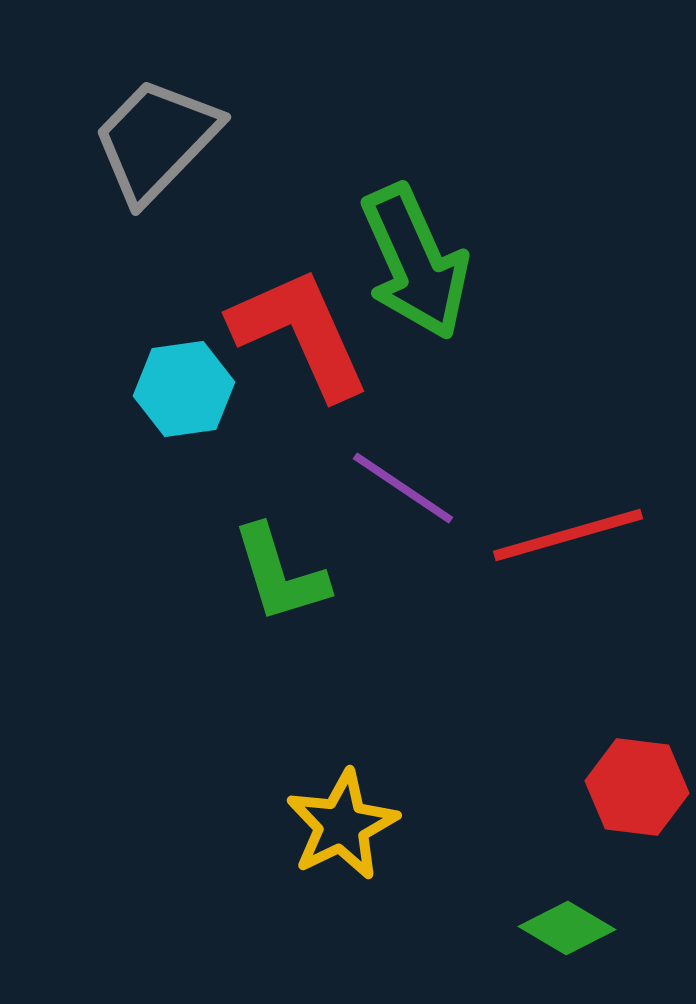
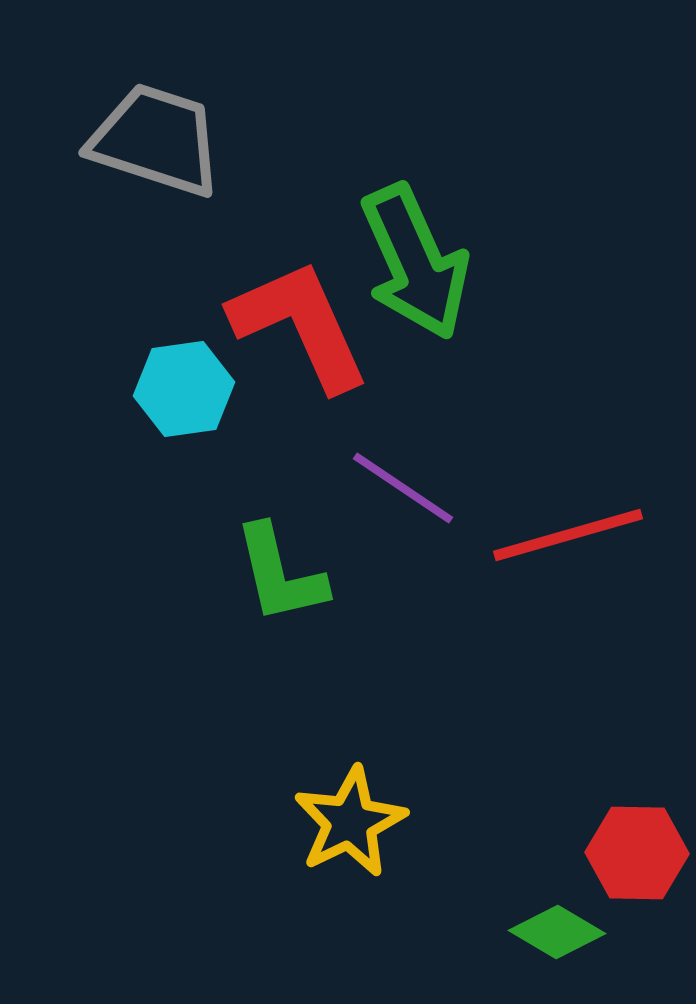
gray trapezoid: rotated 64 degrees clockwise
red L-shape: moved 8 px up
green L-shape: rotated 4 degrees clockwise
red hexagon: moved 66 px down; rotated 6 degrees counterclockwise
yellow star: moved 8 px right, 3 px up
green diamond: moved 10 px left, 4 px down
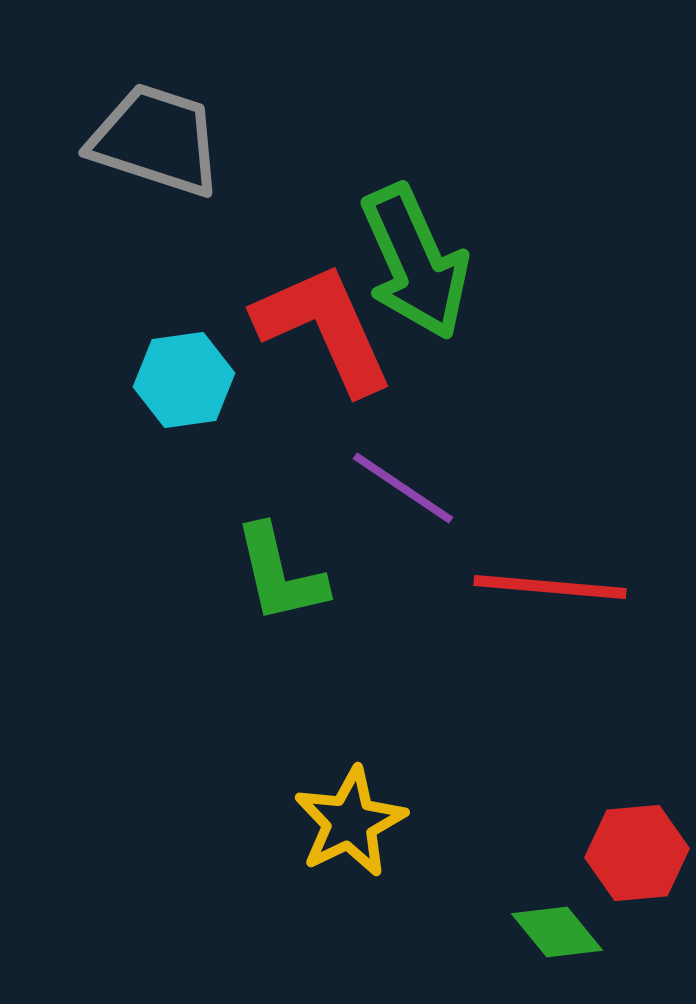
red L-shape: moved 24 px right, 3 px down
cyan hexagon: moved 9 px up
red line: moved 18 px left, 52 px down; rotated 21 degrees clockwise
red hexagon: rotated 6 degrees counterclockwise
green diamond: rotated 20 degrees clockwise
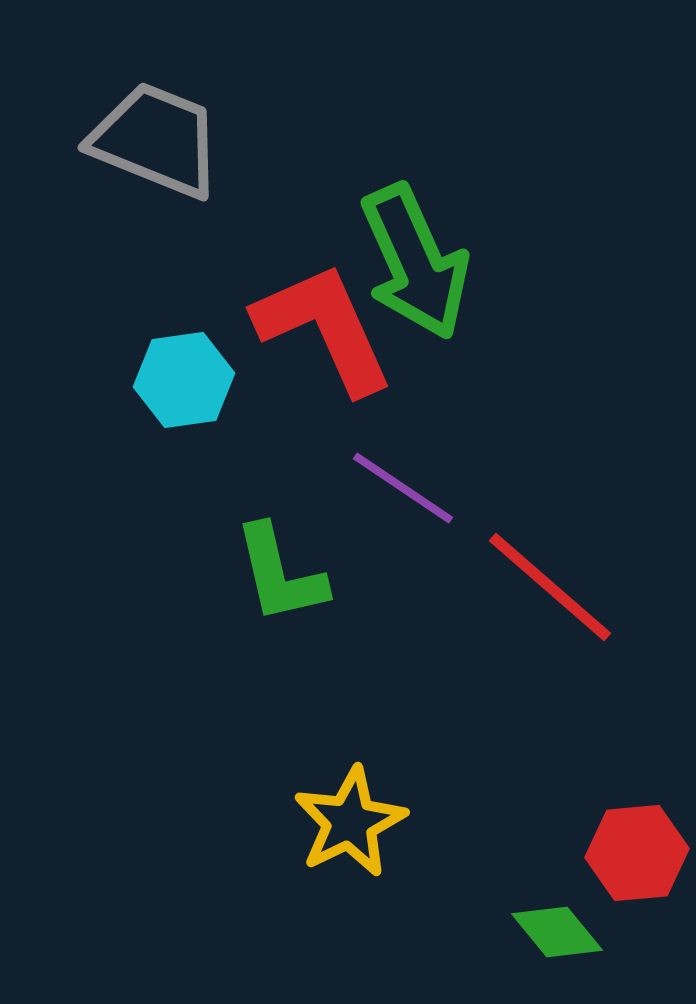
gray trapezoid: rotated 4 degrees clockwise
red line: rotated 36 degrees clockwise
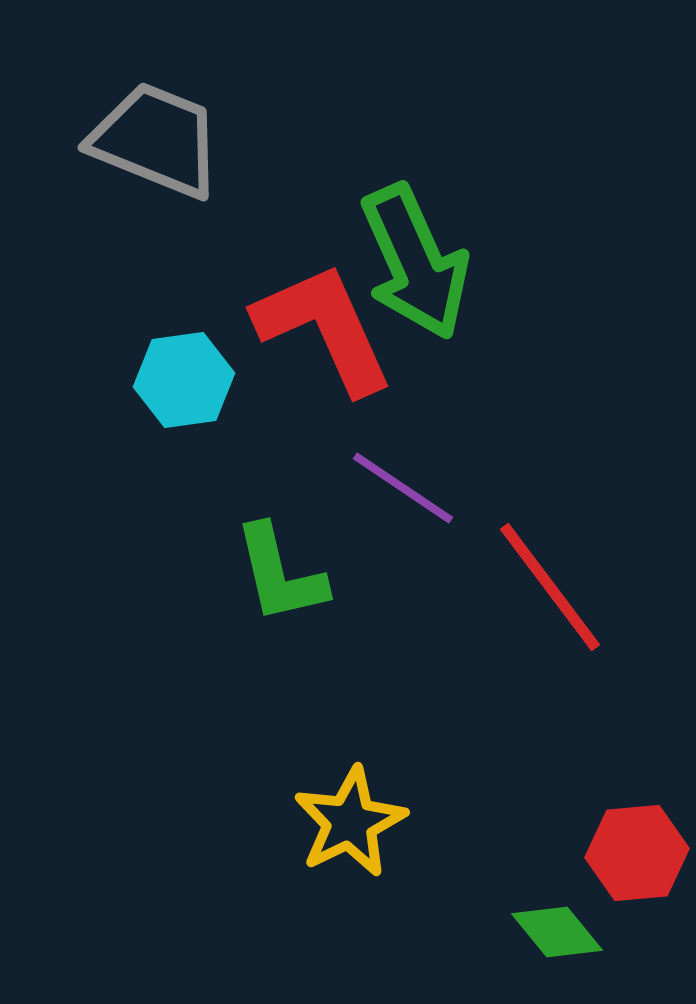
red line: rotated 12 degrees clockwise
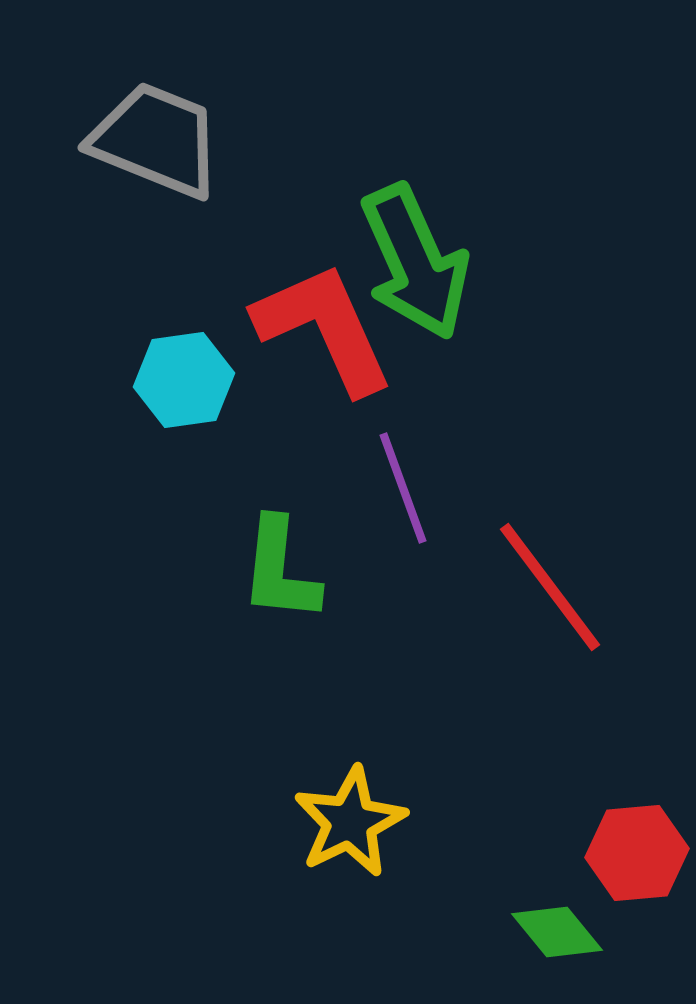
purple line: rotated 36 degrees clockwise
green L-shape: moved 4 px up; rotated 19 degrees clockwise
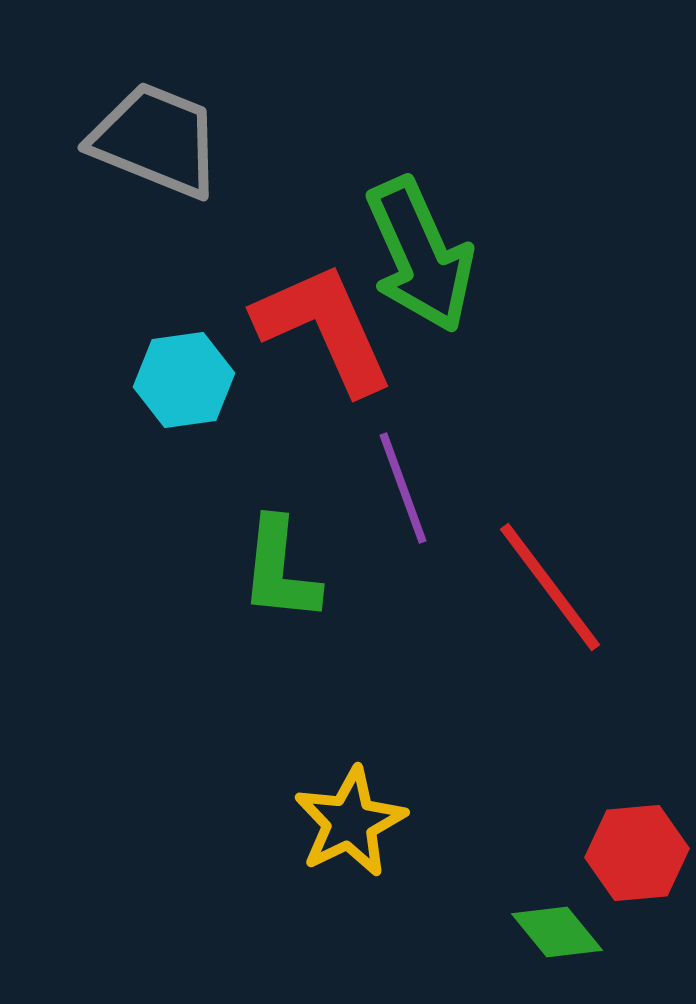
green arrow: moved 5 px right, 7 px up
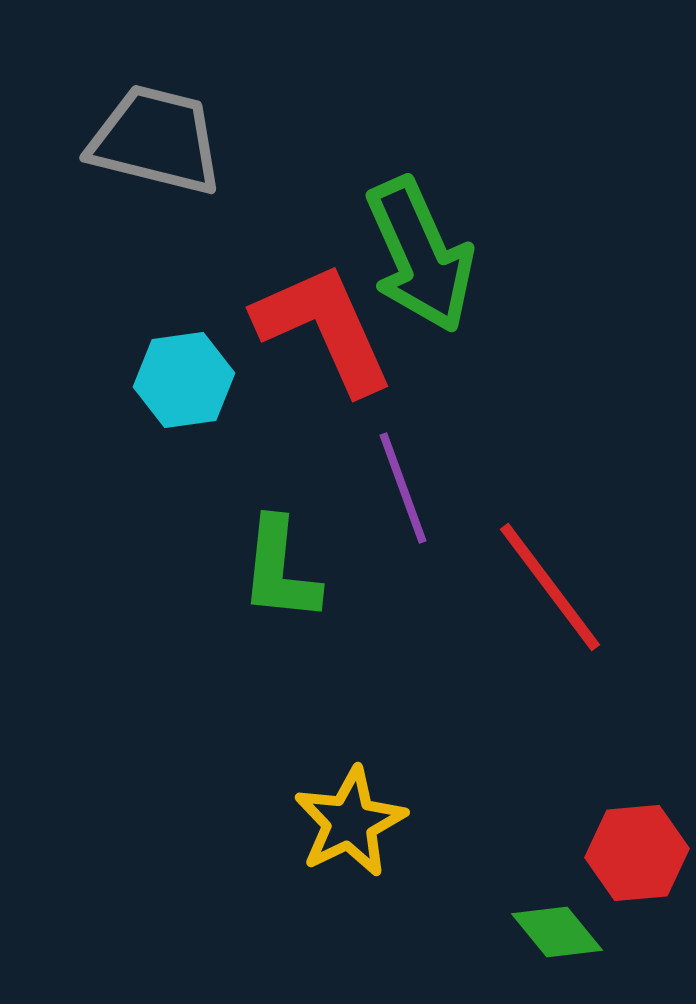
gray trapezoid: rotated 8 degrees counterclockwise
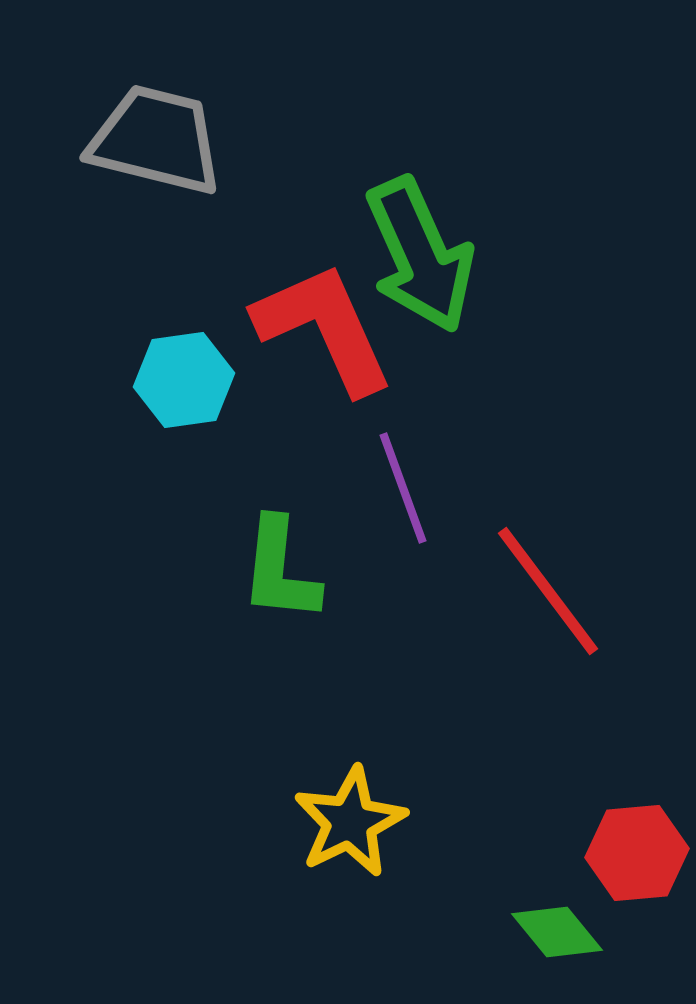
red line: moved 2 px left, 4 px down
